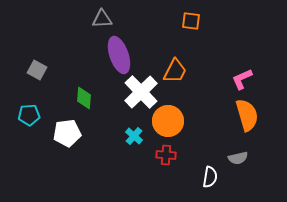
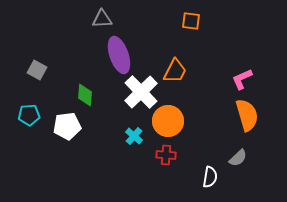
green diamond: moved 1 px right, 3 px up
white pentagon: moved 7 px up
gray semicircle: rotated 30 degrees counterclockwise
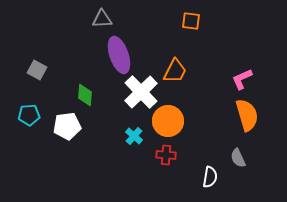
gray semicircle: rotated 108 degrees clockwise
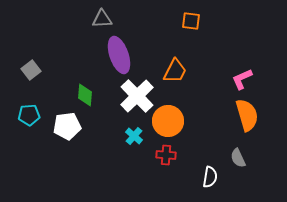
gray square: moved 6 px left; rotated 24 degrees clockwise
white cross: moved 4 px left, 4 px down
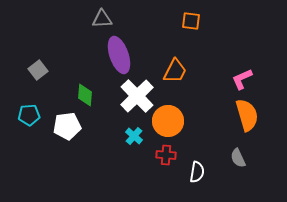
gray square: moved 7 px right
white semicircle: moved 13 px left, 5 px up
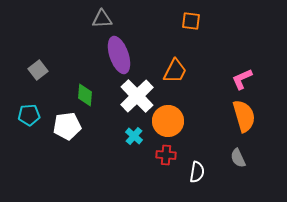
orange semicircle: moved 3 px left, 1 px down
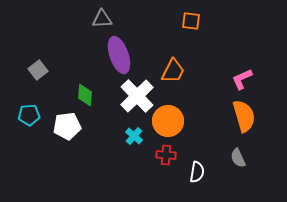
orange trapezoid: moved 2 px left
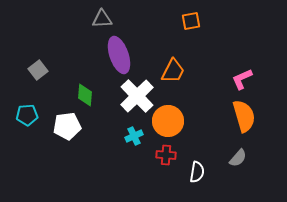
orange square: rotated 18 degrees counterclockwise
cyan pentagon: moved 2 px left
cyan cross: rotated 24 degrees clockwise
gray semicircle: rotated 114 degrees counterclockwise
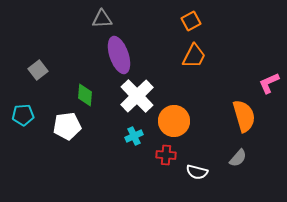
orange square: rotated 18 degrees counterclockwise
orange trapezoid: moved 21 px right, 15 px up
pink L-shape: moved 27 px right, 4 px down
cyan pentagon: moved 4 px left
orange circle: moved 6 px right
white semicircle: rotated 95 degrees clockwise
